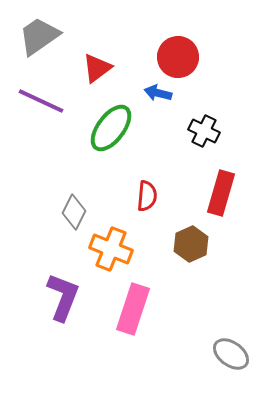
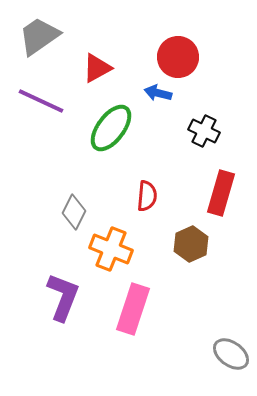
red triangle: rotated 8 degrees clockwise
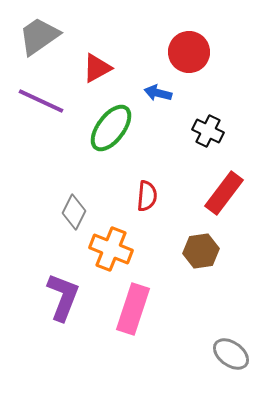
red circle: moved 11 px right, 5 px up
black cross: moved 4 px right
red rectangle: moved 3 px right; rotated 21 degrees clockwise
brown hexagon: moved 10 px right, 7 px down; rotated 16 degrees clockwise
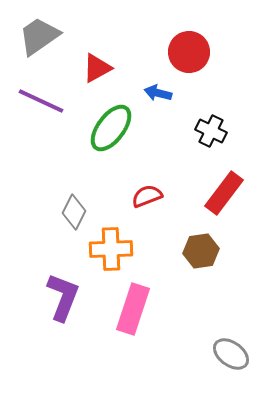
black cross: moved 3 px right
red semicircle: rotated 116 degrees counterclockwise
orange cross: rotated 24 degrees counterclockwise
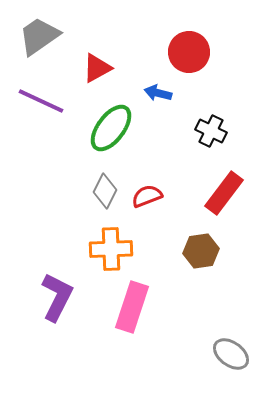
gray diamond: moved 31 px right, 21 px up
purple L-shape: moved 6 px left; rotated 6 degrees clockwise
pink rectangle: moved 1 px left, 2 px up
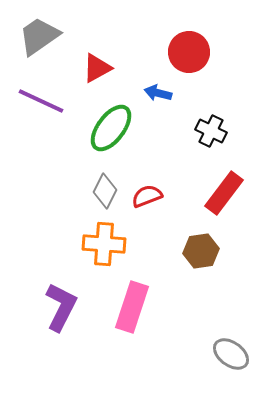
orange cross: moved 7 px left, 5 px up; rotated 6 degrees clockwise
purple L-shape: moved 4 px right, 10 px down
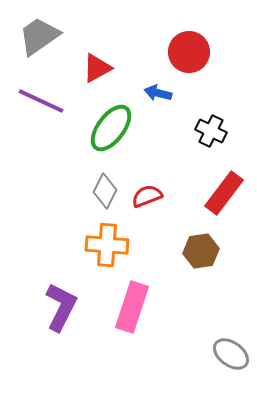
orange cross: moved 3 px right, 1 px down
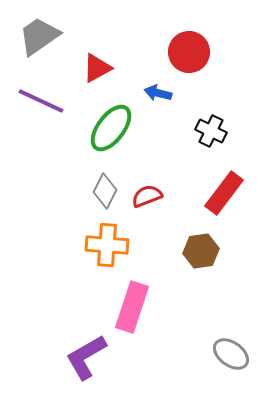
purple L-shape: moved 25 px right, 50 px down; rotated 147 degrees counterclockwise
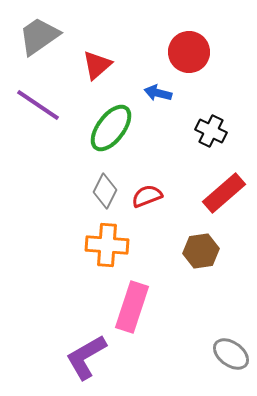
red triangle: moved 3 px up; rotated 12 degrees counterclockwise
purple line: moved 3 px left, 4 px down; rotated 9 degrees clockwise
red rectangle: rotated 12 degrees clockwise
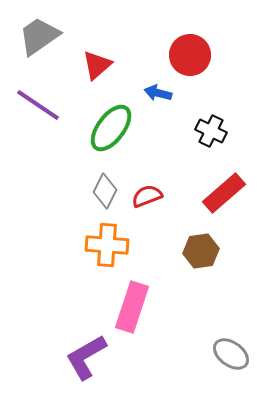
red circle: moved 1 px right, 3 px down
